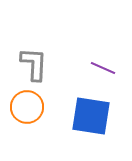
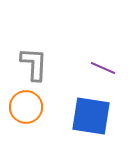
orange circle: moved 1 px left
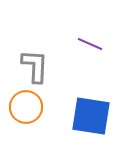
gray L-shape: moved 1 px right, 2 px down
purple line: moved 13 px left, 24 px up
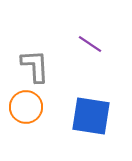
purple line: rotated 10 degrees clockwise
gray L-shape: rotated 6 degrees counterclockwise
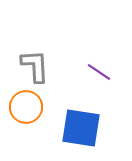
purple line: moved 9 px right, 28 px down
blue square: moved 10 px left, 12 px down
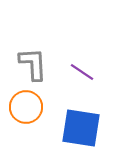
gray L-shape: moved 2 px left, 2 px up
purple line: moved 17 px left
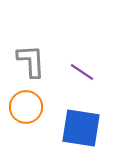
gray L-shape: moved 2 px left, 3 px up
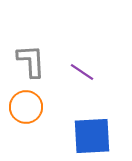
blue square: moved 11 px right, 8 px down; rotated 12 degrees counterclockwise
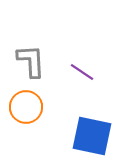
blue square: rotated 15 degrees clockwise
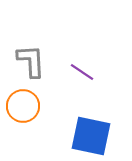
orange circle: moved 3 px left, 1 px up
blue square: moved 1 px left
